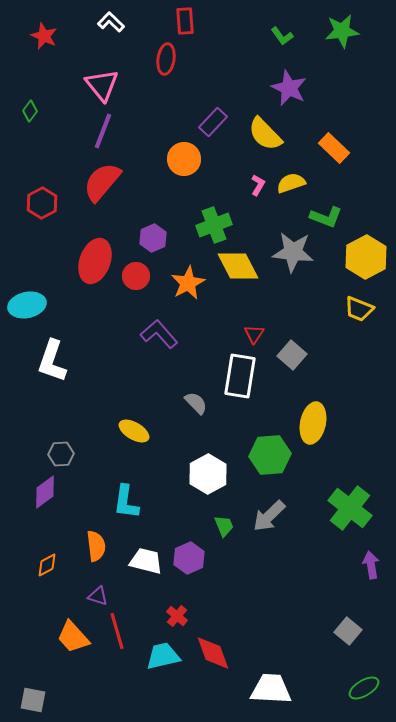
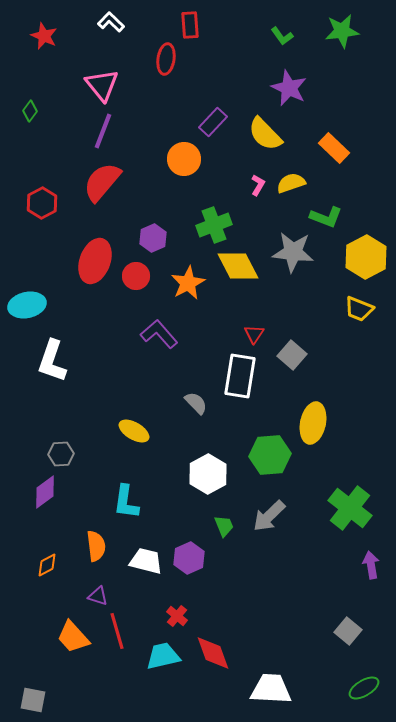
red rectangle at (185, 21): moved 5 px right, 4 px down
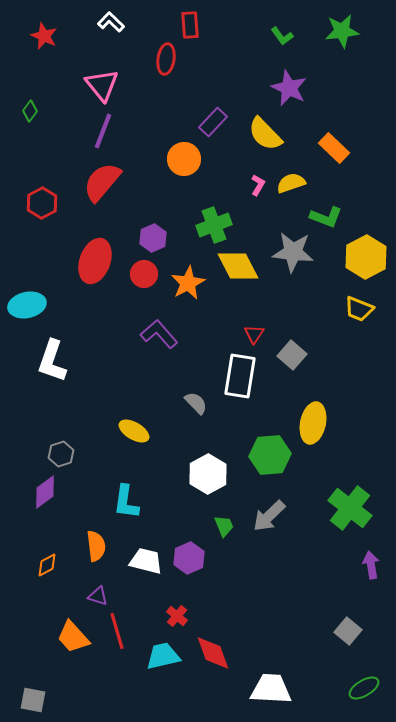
red circle at (136, 276): moved 8 px right, 2 px up
gray hexagon at (61, 454): rotated 15 degrees counterclockwise
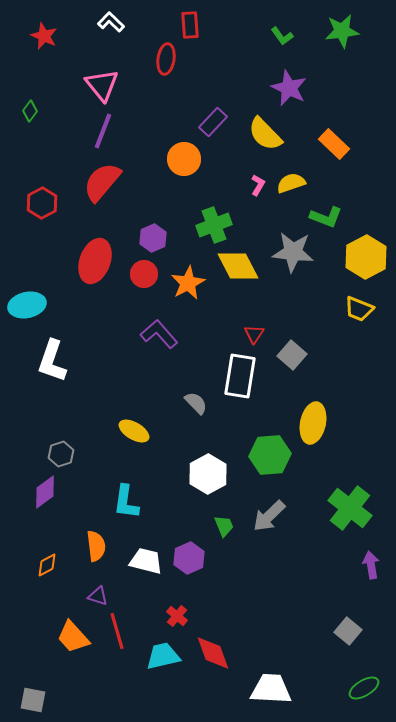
orange rectangle at (334, 148): moved 4 px up
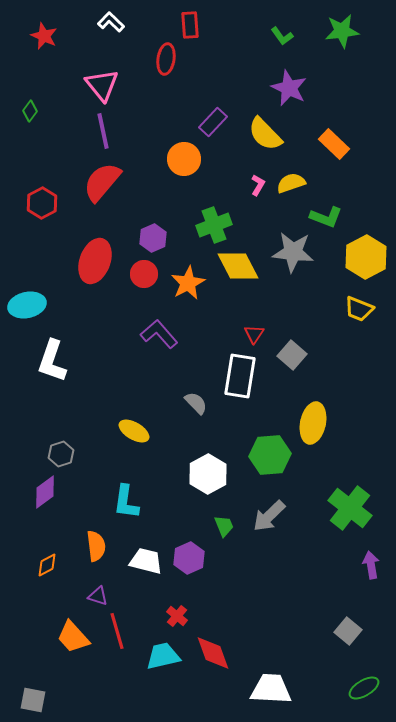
purple line at (103, 131): rotated 33 degrees counterclockwise
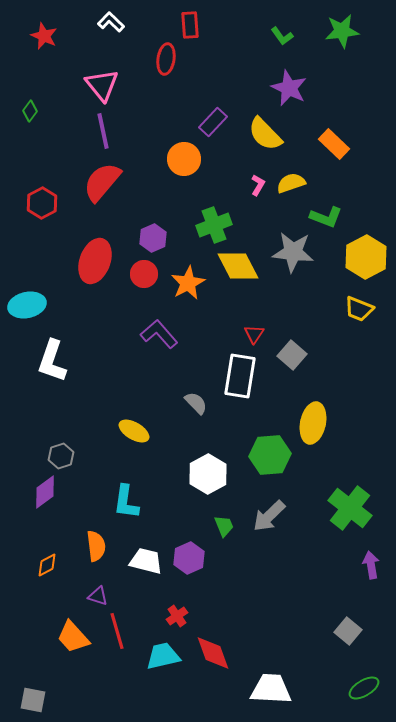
gray hexagon at (61, 454): moved 2 px down
red cross at (177, 616): rotated 15 degrees clockwise
